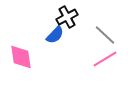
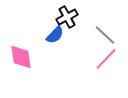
pink line: moved 1 px right; rotated 15 degrees counterclockwise
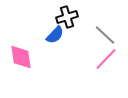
black cross: rotated 10 degrees clockwise
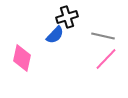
gray line: moved 2 px left, 1 px down; rotated 30 degrees counterclockwise
pink diamond: moved 1 px right, 1 px down; rotated 20 degrees clockwise
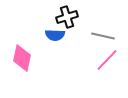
blue semicircle: rotated 48 degrees clockwise
pink line: moved 1 px right, 1 px down
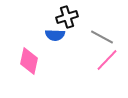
gray line: moved 1 px left, 1 px down; rotated 15 degrees clockwise
pink diamond: moved 7 px right, 3 px down
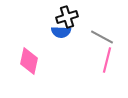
blue semicircle: moved 6 px right, 3 px up
pink line: rotated 30 degrees counterclockwise
